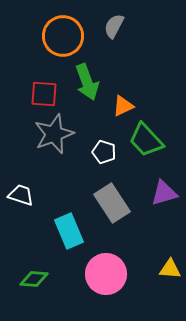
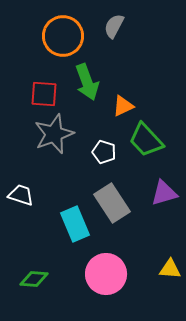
cyan rectangle: moved 6 px right, 7 px up
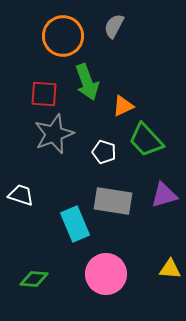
purple triangle: moved 2 px down
gray rectangle: moved 1 px right, 2 px up; rotated 48 degrees counterclockwise
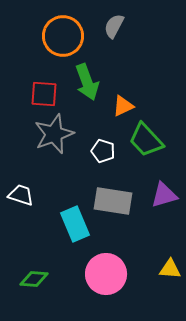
white pentagon: moved 1 px left, 1 px up
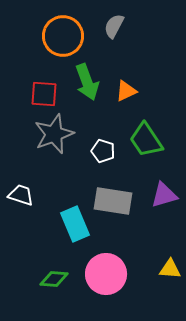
orange triangle: moved 3 px right, 15 px up
green trapezoid: rotated 9 degrees clockwise
green diamond: moved 20 px right
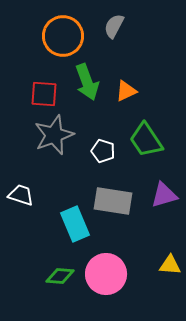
gray star: moved 1 px down
yellow triangle: moved 4 px up
green diamond: moved 6 px right, 3 px up
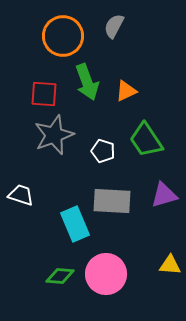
gray rectangle: moved 1 px left; rotated 6 degrees counterclockwise
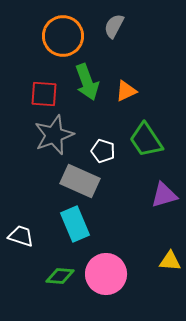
white trapezoid: moved 41 px down
gray rectangle: moved 32 px left, 20 px up; rotated 21 degrees clockwise
yellow triangle: moved 4 px up
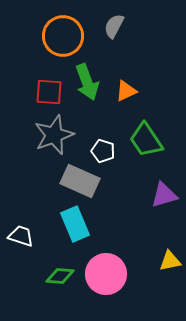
red square: moved 5 px right, 2 px up
yellow triangle: rotated 15 degrees counterclockwise
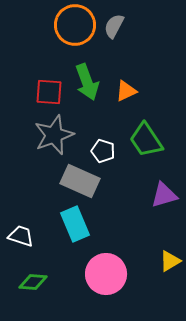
orange circle: moved 12 px right, 11 px up
yellow triangle: rotated 20 degrees counterclockwise
green diamond: moved 27 px left, 6 px down
